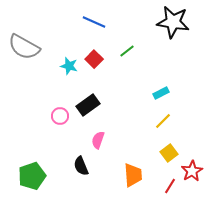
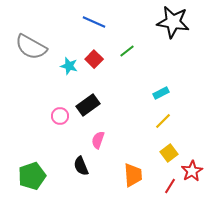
gray semicircle: moved 7 px right
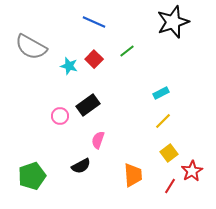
black star: rotated 28 degrees counterclockwise
black semicircle: rotated 96 degrees counterclockwise
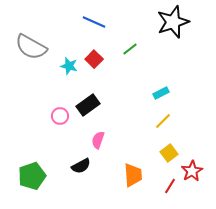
green line: moved 3 px right, 2 px up
